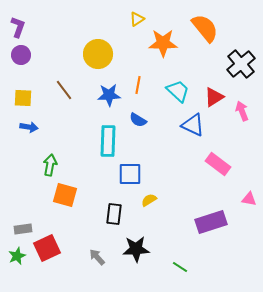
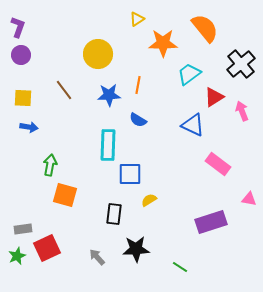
cyan trapezoid: moved 11 px right, 17 px up; rotated 80 degrees counterclockwise
cyan rectangle: moved 4 px down
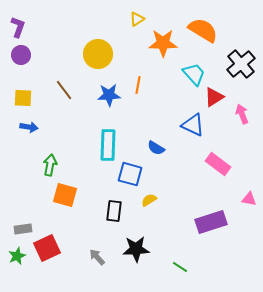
orange semicircle: moved 2 px left, 2 px down; rotated 20 degrees counterclockwise
cyan trapezoid: moved 5 px right; rotated 85 degrees clockwise
pink arrow: moved 3 px down
blue semicircle: moved 18 px right, 28 px down
blue square: rotated 15 degrees clockwise
black rectangle: moved 3 px up
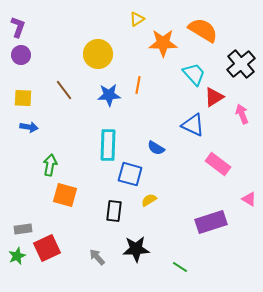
pink triangle: rotated 21 degrees clockwise
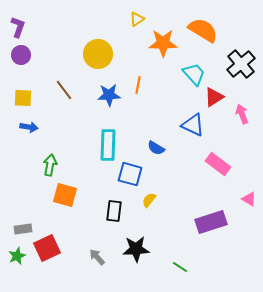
yellow semicircle: rotated 21 degrees counterclockwise
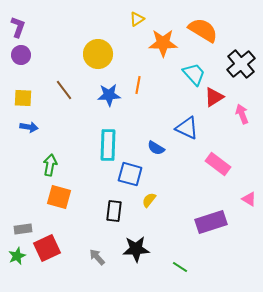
blue triangle: moved 6 px left, 3 px down
orange square: moved 6 px left, 2 px down
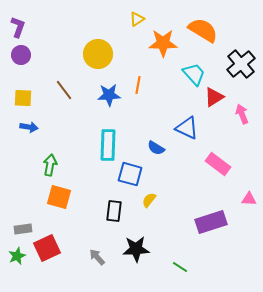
pink triangle: rotated 28 degrees counterclockwise
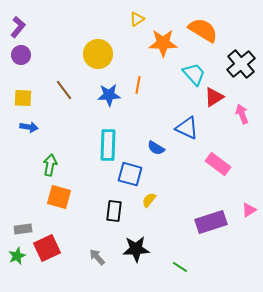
purple L-shape: rotated 20 degrees clockwise
pink triangle: moved 11 px down; rotated 35 degrees counterclockwise
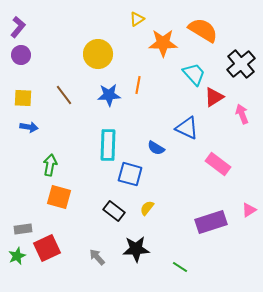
brown line: moved 5 px down
yellow semicircle: moved 2 px left, 8 px down
black rectangle: rotated 60 degrees counterclockwise
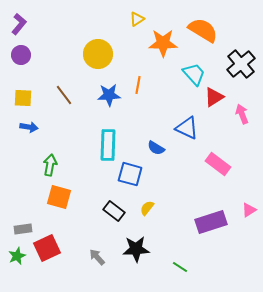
purple L-shape: moved 1 px right, 3 px up
